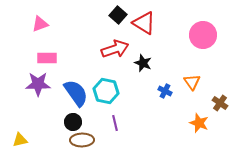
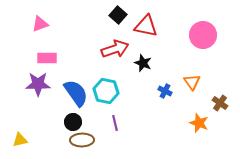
red triangle: moved 2 px right, 3 px down; rotated 20 degrees counterclockwise
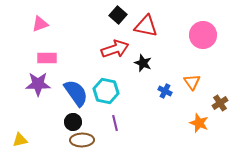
brown cross: rotated 21 degrees clockwise
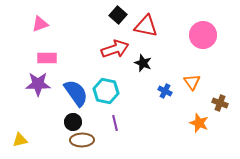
brown cross: rotated 35 degrees counterclockwise
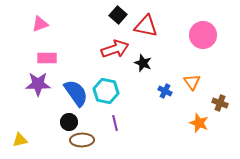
black circle: moved 4 px left
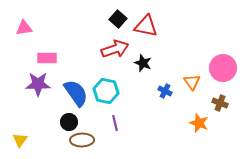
black square: moved 4 px down
pink triangle: moved 16 px left, 4 px down; rotated 12 degrees clockwise
pink circle: moved 20 px right, 33 px down
yellow triangle: rotated 42 degrees counterclockwise
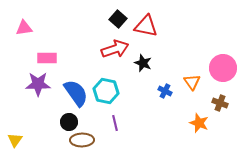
yellow triangle: moved 5 px left
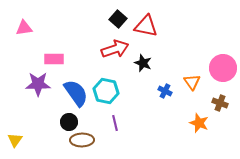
pink rectangle: moved 7 px right, 1 px down
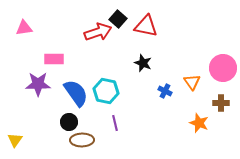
red arrow: moved 17 px left, 17 px up
brown cross: moved 1 px right; rotated 21 degrees counterclockwise
